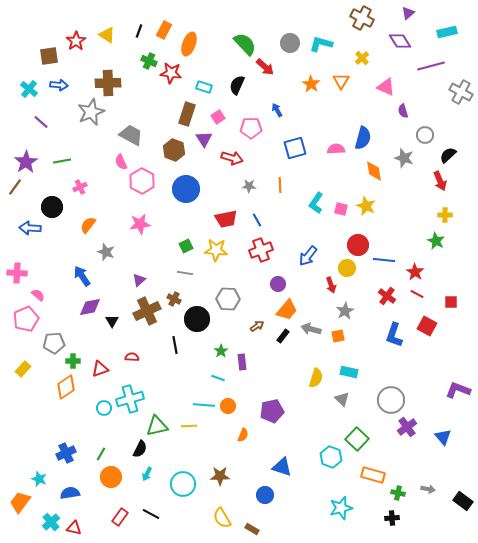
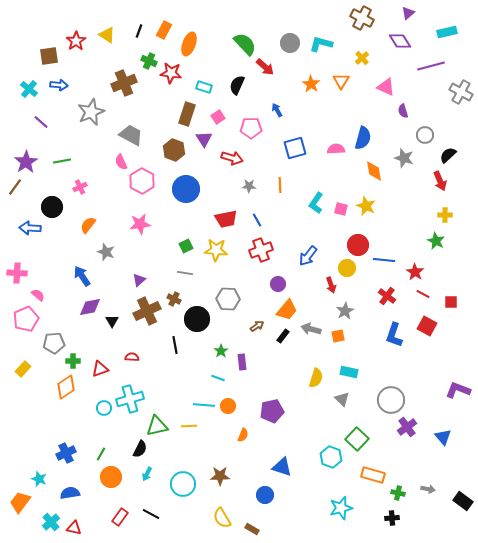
brown cross at (108, 83): moved 16 px right; rotated 20 degrees counterclockwise
red line at (417, 294): moved 6 px right
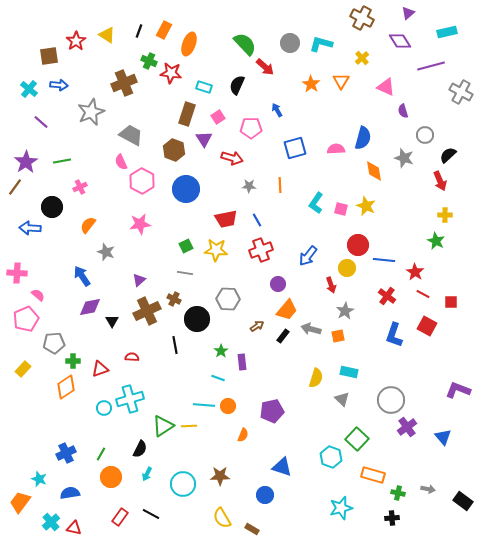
green triangle at (157, 426): moved 6 px right; rotated 20 degrees counterclockwise
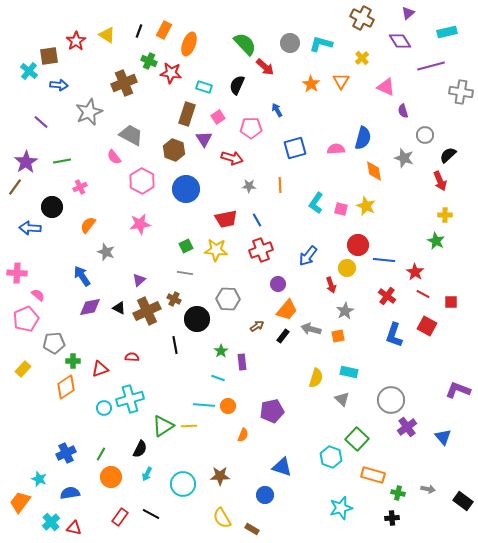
cyan cross at (29, 89): moved 18 px up
gray cross at (461, 92): rotated 20 degrees counterclockwise
gray star at (91, 112): moved 2 px left
pink semicircle at (121, 162): moved 7 px left, 5 px up; rotated 14 degrees counterclockwise
black triangle at (112, 321): moved 7 px right, 13 px up; rotated 32 degrees counterclockwise
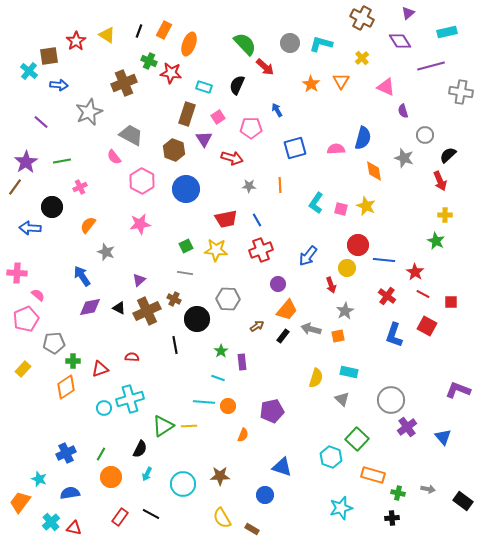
cyan line at (204, 405): moved 3 px up
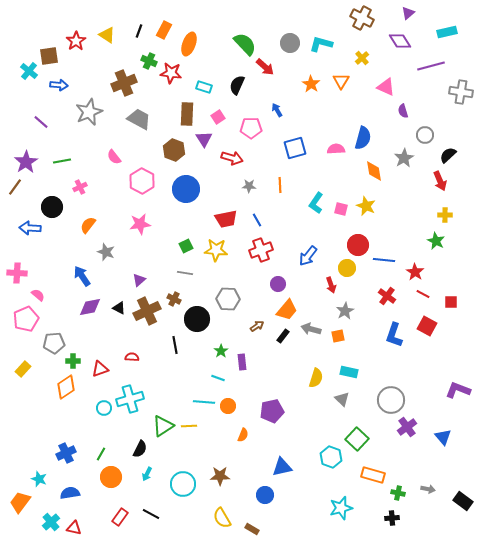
brown rectangle at (187, 114): rotated 15 degrees counterclockwise
gray trapezoid at (131, 135): moved 8 px right, 16 px up
gray star at (404, 158): rotated 24 degrees clockwise
blue triangle at (282, 467): rotated 30 degrees counterclockwise
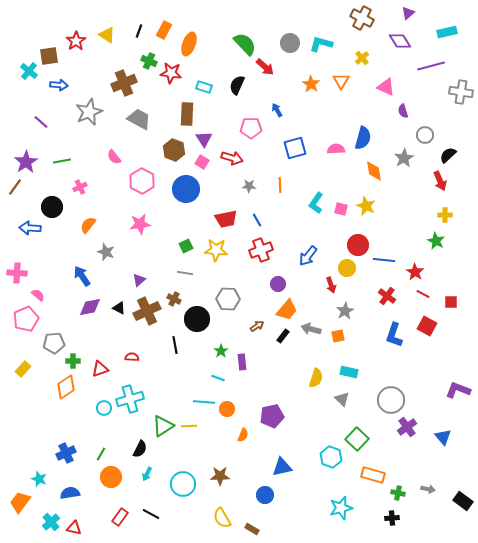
pink square at (218, 117): moved 16 px left, 45 px down; rotated 24 degrees counterclockwise
orange circle at (228, 406): moved 1 px left, 3 px down
purple pentagon at (272, 411): moved 5 px down
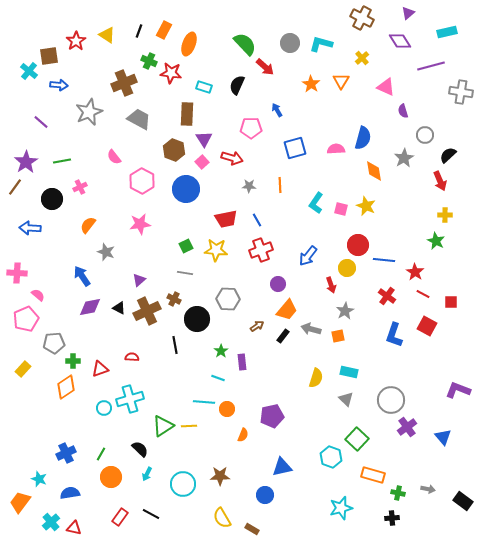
pink square at (202, 162): rotated 16 degrees clockwise
black circle at (52, 207): moved 8 px up
gray triangle at (342, 399): moved 4 px right
black semicircle at (140, 449): rotated 72 degrees counterclockwise
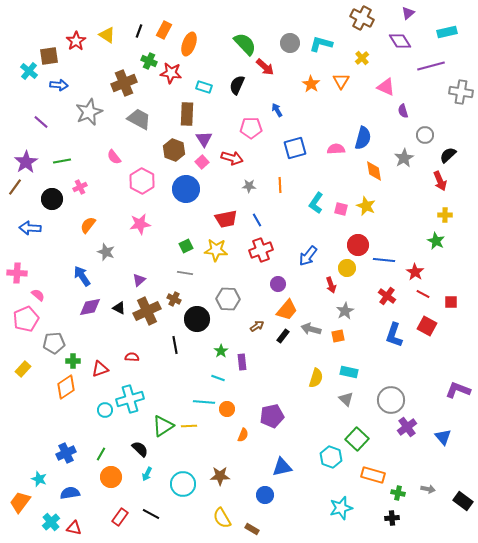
cyan circle at (104, 408): moved 1 px right, 2 px down
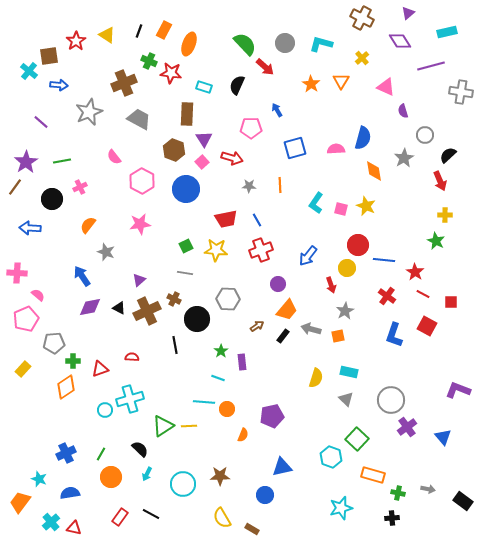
gray circle at (290, 43): moved 5 px left
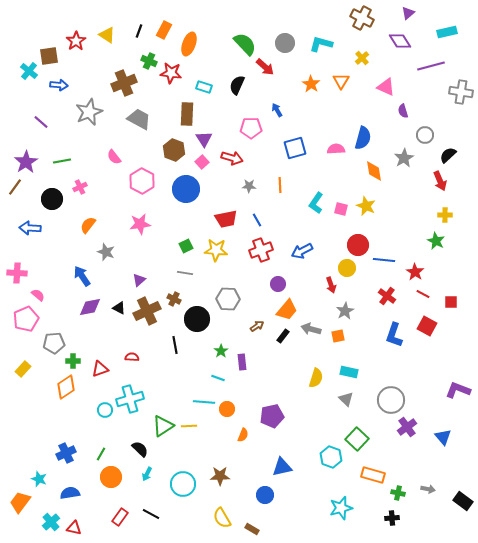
blue arrow at (308, 256): moved 6 px left, 5 px up; rotated 25 degrees clockwise
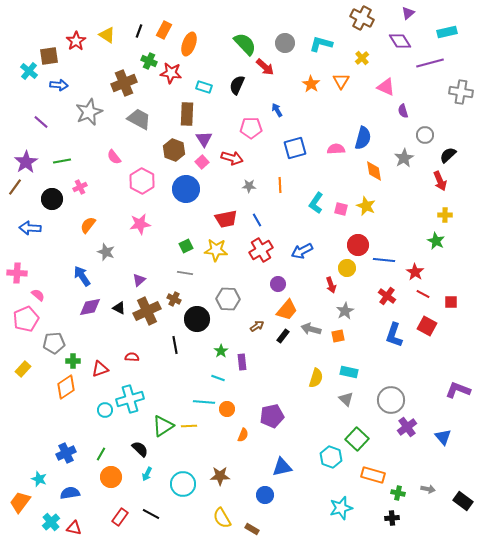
purple line at (431, 66): moved 1 px left, 3 px up
red cross at (261, 250): rotated 10 degrees counterclockwise
